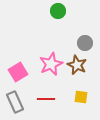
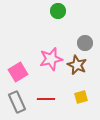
pink star: moved 5 px up; rotated 10 degrees clockwise
yellow square: rotated 24 degrees counterclockwise
gray rectangle: moved 2 px right
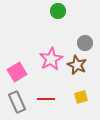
pink star: rotated 15 degrees counterclockwise
pink square: moved 1 px left
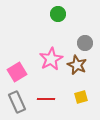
green circle: moved 3 px down
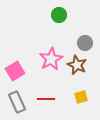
green circle: moved 1 px right, 1 px down
pink square: moved 2 px left, 1 px up
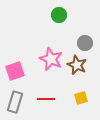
pink star: rotated 20 degrees counterclockwise
pink square: rotated 12 degrees clockwise
yellow square: moved 1 px down
gray rectangle: moved 2 px left; rotated 40 degrees clockwise
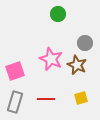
green circle: moved 1 px left, 1 px up
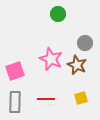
gray rectangle: rotated 15 degrees counterclockwise
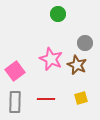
pink square: rotated 18 degrees counterclockwise
